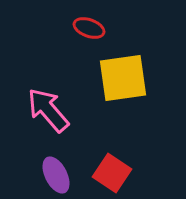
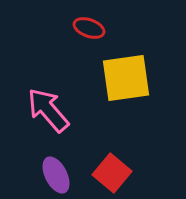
yellow square: moved 3 px right
red square: rotated 6 degrees clockwise
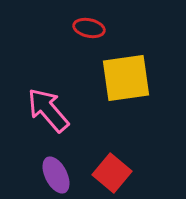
red ellipse: rotated 8 degrees counterclockwise
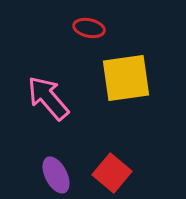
pink arrow: moved 12 px up
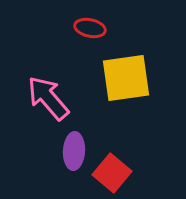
red ellipse: moved 1 px right
purple ellipse: moved 18 px right, 24 px up; rotated 30 degrees clockwise
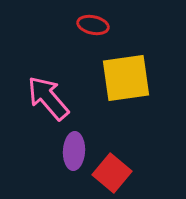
red ellipse: moved 3 px right, 3 px up
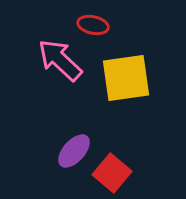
pink arrow: moved 12 px right, 38 px up; rotated 6 degrees counterclockwise
purple ellipse: rotated 39 degrees clockwise
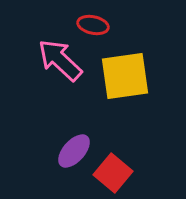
yellow square: moved 1 px left, 2 px up
red square: moved 1 px right
